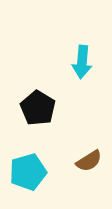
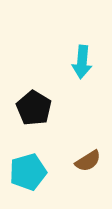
black pentagon: moved 4 px left
brown semicircle: moved 1 px left
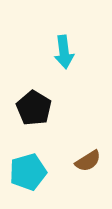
cyan arrow: moved 18 px left, 10 px up; rotated 12 degrees counterclockwise
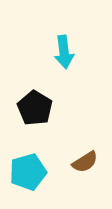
black pentagon: moved 1 px right
brown semicircle: moved 3 px left, 1 px down
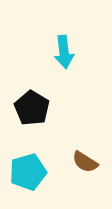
black pentagon: moved 3 px left
brown semicircle: rotated 64 degrees clockwise
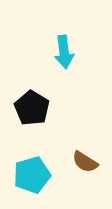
cyan pentagon: moved 4 px right, 3 px down
